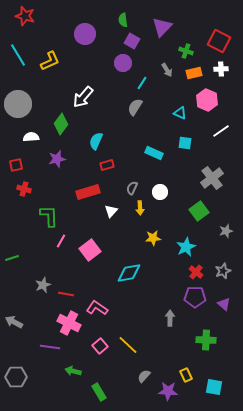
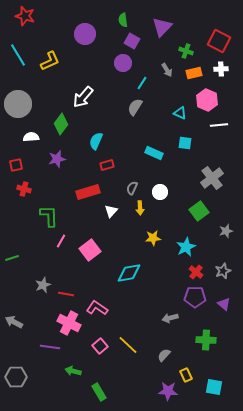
white line at (221, 131): moved 2 px left, 6 px up; rotated 30 degrees clockwise
gray arrow at (170, 318): rotated 105 degrees counterclockwise
gray semicircle at (144, 376): moved 20 px right, 21 px up
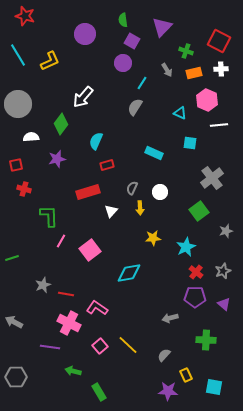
cyan square at (185, 143): moved 5 px right
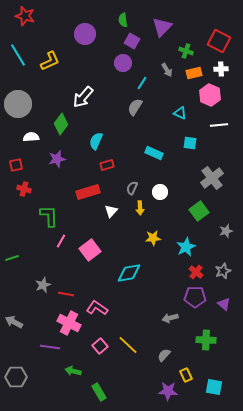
pink hexagon at (207, 100): moved 3 px right, 5 px up
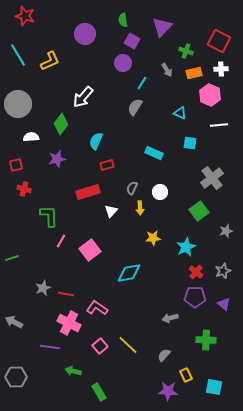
gray star at (43, 285): moved 3 px down
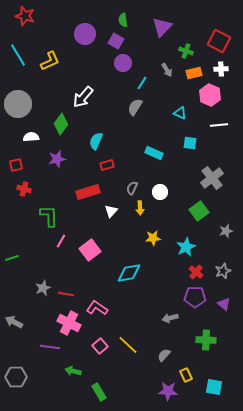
purple square at (132, 41): moved 16 px left
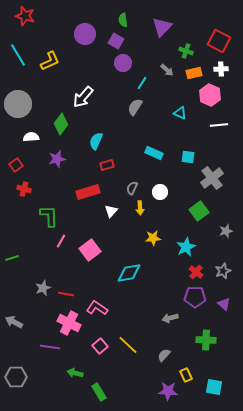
gray arrow at (167, 70): rotated 16 degrees counterclockwise
cyan square at (190, 143): moved 2 px left, 14 px down
red square at (16, 165): rotated 24 degrees counterclockwise
green arrow at (73, 371): moved 2 px right, 2 px down
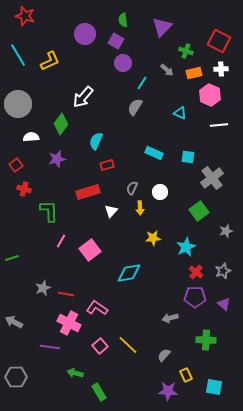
green L-shape at (49, 216): moved 5 px up
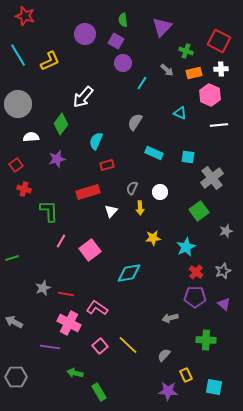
gray semicircle at (135, 107): moved 15 px down
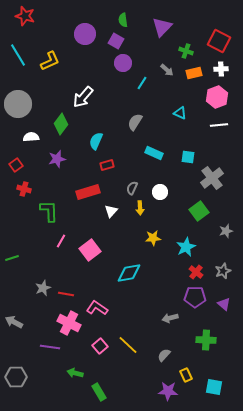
pink hexagon at (210, 95): moved 7 px right, 2 px down; rotated 15 degrees clockwise
